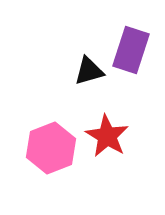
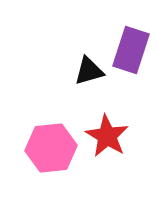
pink hexagon: rotated 15 degrees clockwise
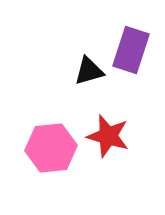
red star: moved 1 px right; rotated 15 degrees counterclockwise
